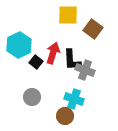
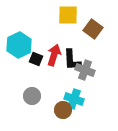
red arrow: moved 1 px right, 2 px down
black square: moved 3 px up; rotated 16 degrees counterclockwise
gray circle: moved 1 px up
brown circle: moved 2 px left, 6 px up
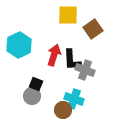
brown square: rotated 18 degrees clockwise
black square: moved 25 px down
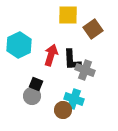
red arrow: moved 3 px left
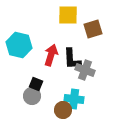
brown square: rotated 18 degrees clockwise
cyan hexagon: rotated 20 degrees counterclockwise
black L-shape: moved 1 px up
cyan cross: rotated 12 degrees counterclockwise
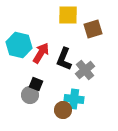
red arrow: moved 10 px left, 2 px up; rotated 15 degrees clockwise
black L-shape: moved 8 px left; rotated 25 degrees clockwise
gray cross: rotated 30 degrees clockwise
gray circle: moved 2 px left, 1 px up
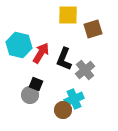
cyan cross: rotated 30 degrees counterclockwise
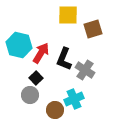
gray cross: rotated 18 degrees counterclockwise
black square: moved 6 px up; rotated 24 degrees clockwise
brown circle: moved 8 px left
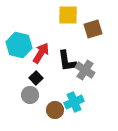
black L-shape: moved 3 px right, 2 px down; rotated 30 degrees counterclockwise
cyan cross: moved 3 px down
